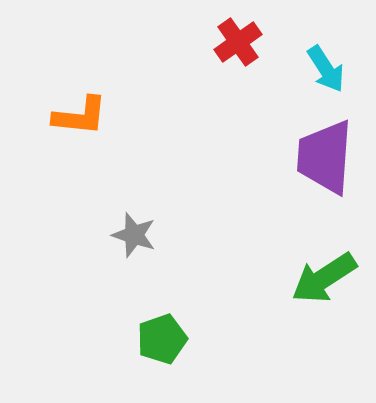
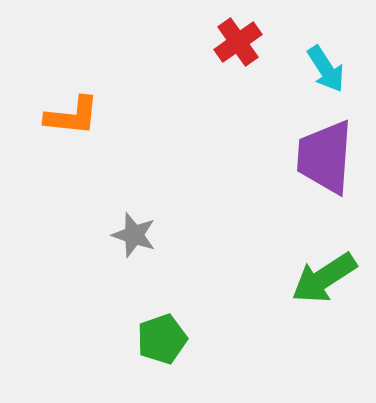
orange L-shape: moved 8 px left
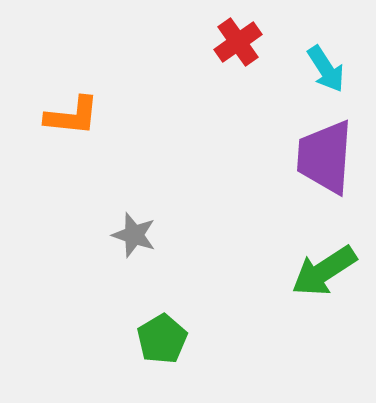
green arrow: moved 7 px up
green pentagon: rotated 12 degrees counterclockwise
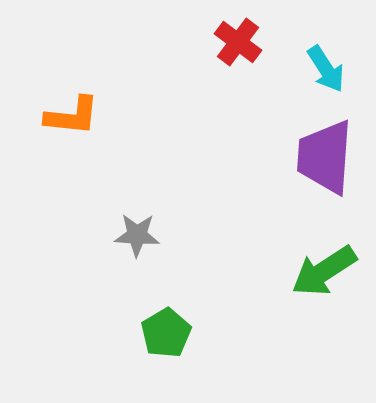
red cross: rotated 18 degrees counterclockwise
gray star: moved 3 px right; rotated 15 degrees counterclockwise
green pentagon: moved 4 px right, 6 px up
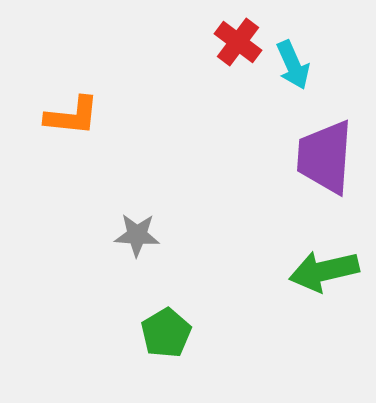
cyan arrow: moved 33 px left, 4 px up; rotated 9 degrees clockwise
green arrow: rotated 20 degrees clockwise
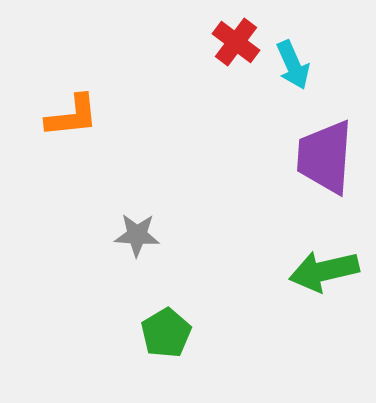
red cross: moved 2 px left
orange L-shape: rotated 12 degrees counterclockwise
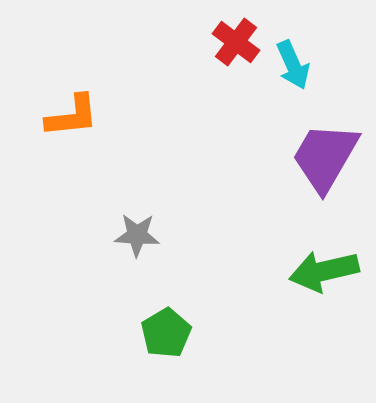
purple trapezoid: rotated 26 degrees clockwise
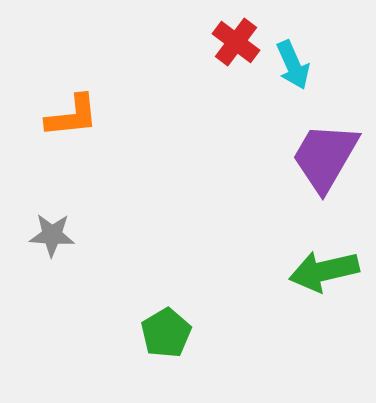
gray star: moved 85 px left
